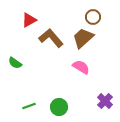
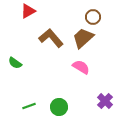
red triangle: moved 1 px left, 9 px up
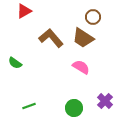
red triangle: moved 4 px left
brown trapezoid: rotated 105 degrees counterclockwise
green circle: moved 15 px right, 1 px down
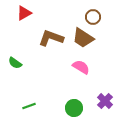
red triangle: moved 2 px down
brown L-shape: rotated 30 degrees counterclockwise
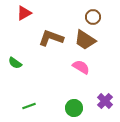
brown trapezoid: moved 2 px right, 2 px down
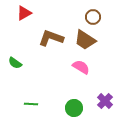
green line: moved 2 px right, 2 px up; rotated 24 degrees clockwise
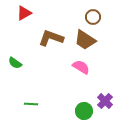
green circle: moved 10 px right, 3 px down
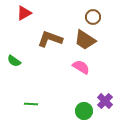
brown L-shape: moved 1 px left, 1 px down
green semicircle: moved 1 px left, 2 px up
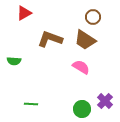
green semicircle: rotated 32 degrees counterclockwise
green circle: moved 2 px left, 2 px up
